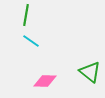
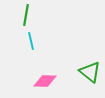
cyan line: rotated 42 degrees clockwise
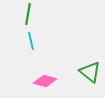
green line: moved 2 px right, 1 px up
pink diamond: rotated 15 degrees clockwise
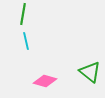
green line: moved 5 px left
cyan line: moved 5 px left
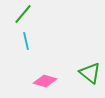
green line: rotated 30 degrees clockwise
green triangle: moved 1 px down
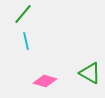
green triangle: rotated 10 degrees counterclockwise
